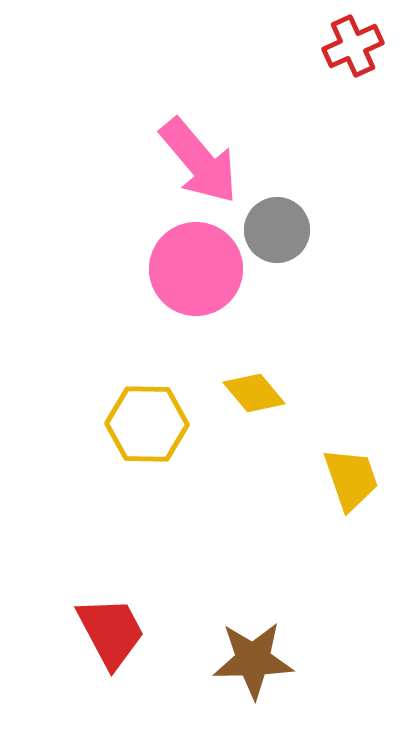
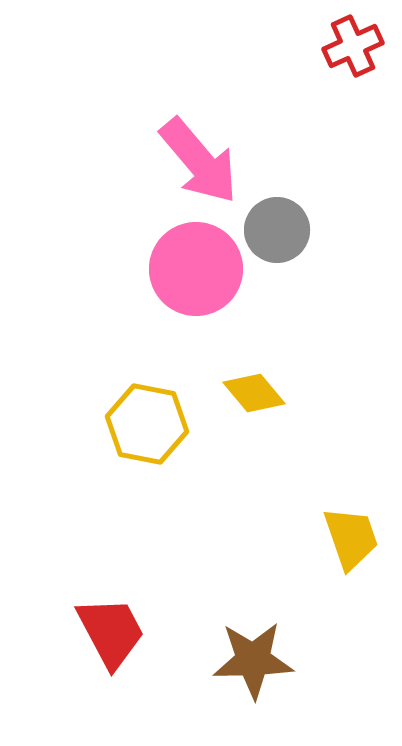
yellow hexagon: rotated 10 degrees clockwise
yellow trapezoid: moved 59 px down
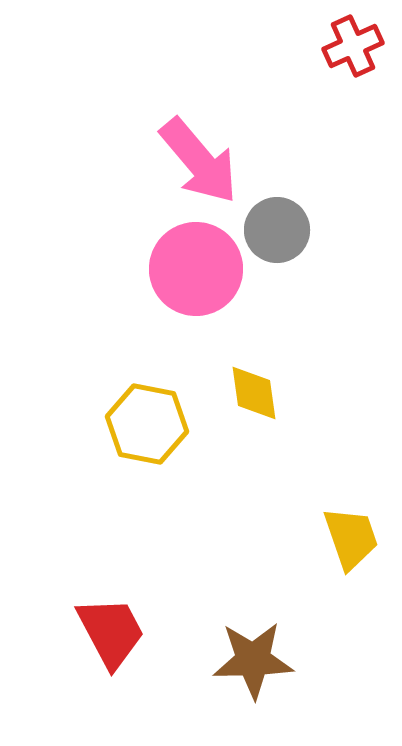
yellow diamond: rotated 32 degrees clockwise
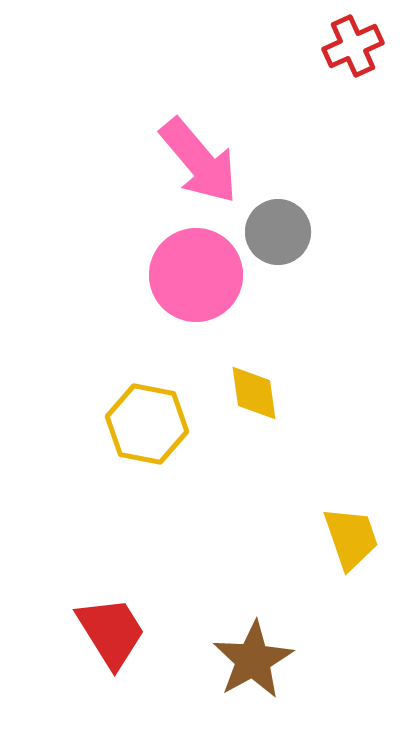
gray circle: moved 1 px right, 2 px down
pink circle: moved 6 px down
red trapezoid: rotated 4 degrees counterclockwise
brown star: rotated 28 degrees counterclockwise
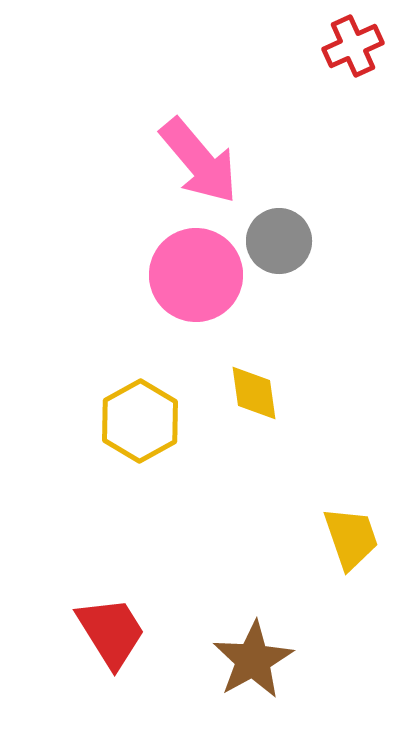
gray circle: moved 1 px right, 9 px down
yellow hexagon: moved 7 px left, 3 px up; rotated 20 degrees clockwise
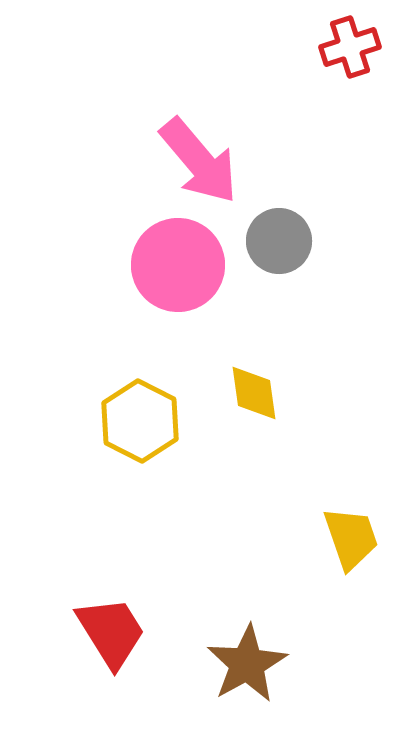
red cross: moved 3 px left, 1 px down; rotated 6 degrees clockwise
pink circle: moved 18 px left, 10 px up
yellow hexagon: rotated 4 degrees counterclockwise
brown star: moved 6 px left, 4 px down
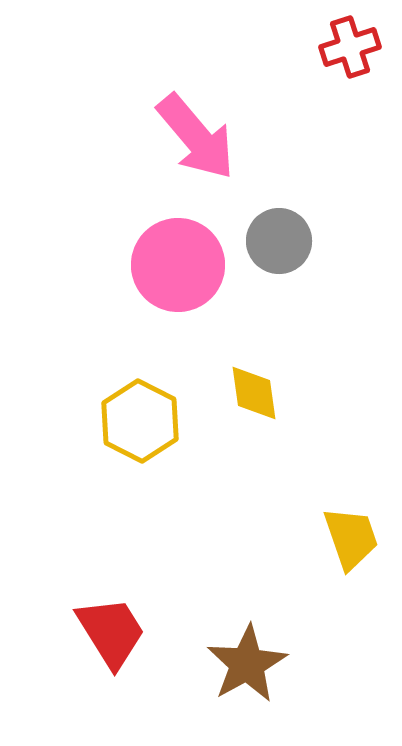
pink arrow: moved 3 px left, 24 px up
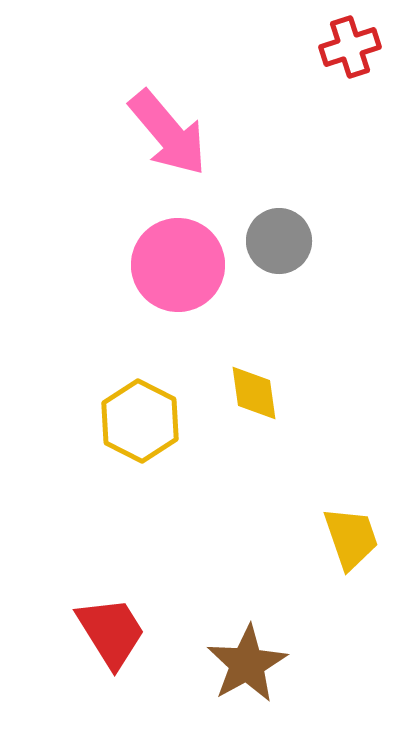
pink arrow: moved 28 px left, 4 px up
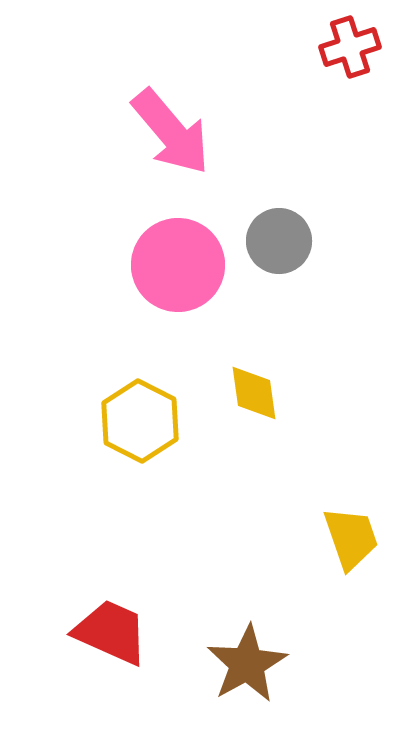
pink arrow: moved 3 px right, 1 px up
red trapezoid: rotated 34 degrees counterclockwise
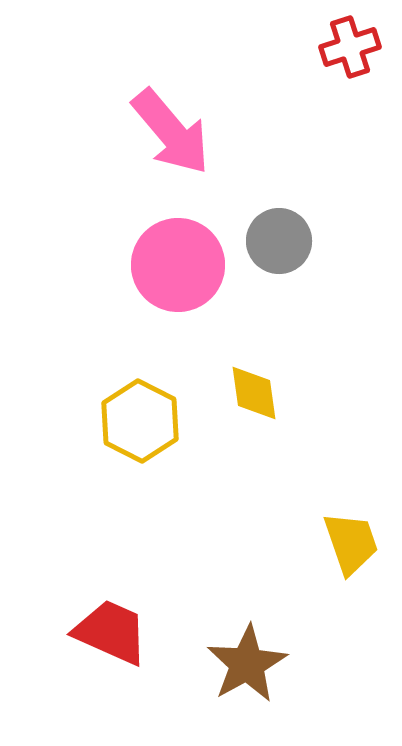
yellow trapezoid: moved 5 px down
